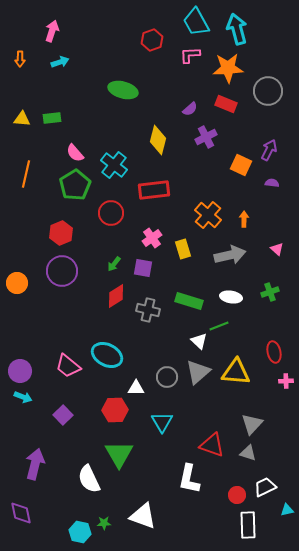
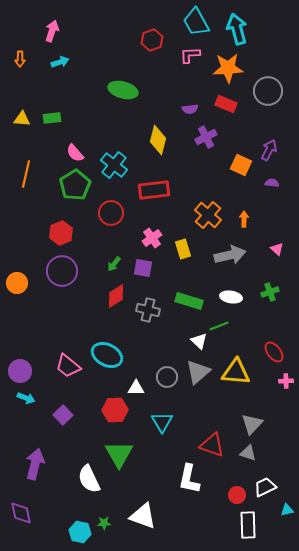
purple semicircle at (190, 109): rotated 35 degrees clockwise
red ellipse at (274, 352): rotated 25 degrees counterclockwise
cyan arrow at (23, 397): moved 3 px right, 1 px down
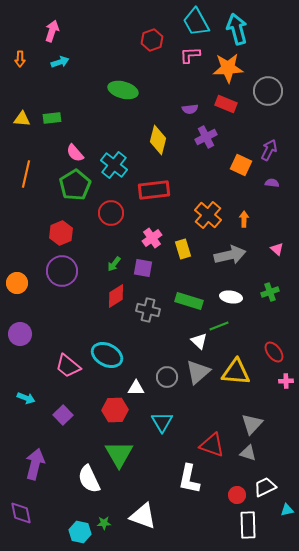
purple circle at (20, 371): moved 37 px up
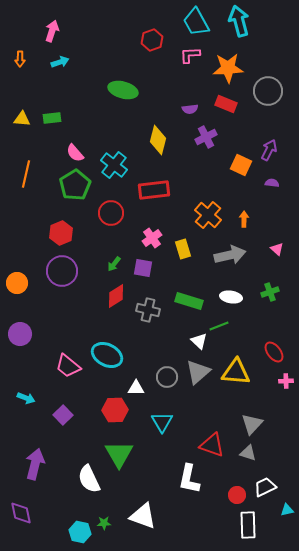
cyan arrow at (237, 29): moved 2 px right, 8 px up
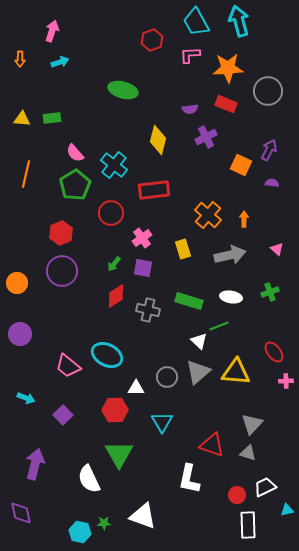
pink cross at (152, 238): moved 10 px left
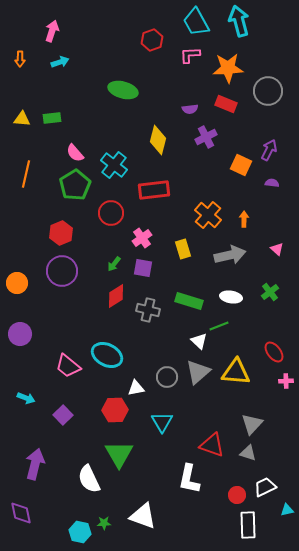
green cross at (270, 292): rotated 18 degrees counterclockwise
white triangle at (136, 388): rotated 12 degrees counterclockwise
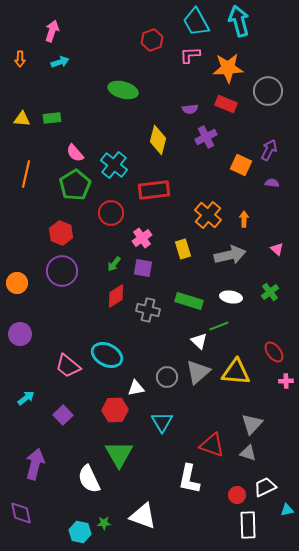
red hexagon at (61, 233): rotated 15 degrees counterclockwise
cyan arrow at (26, 398): rotated 60 degrees counterclockwise
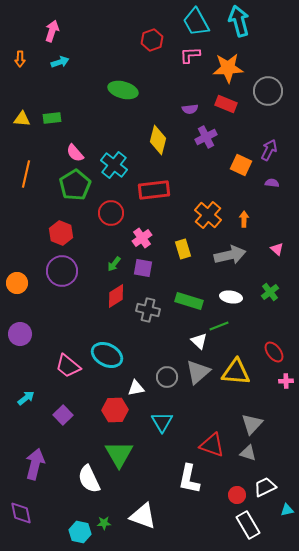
white rectangle at (248, 525): rotated 28 degrees counterclockwise
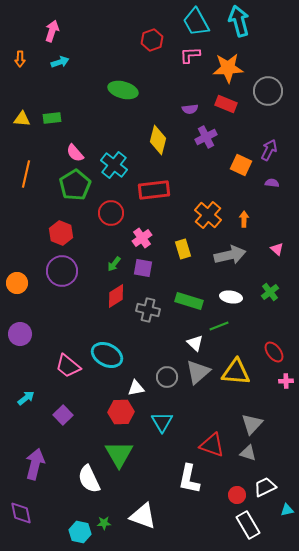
white triangle at (199, 341): moved 4 px left, 2 px down
red hexagon at (115, 410): moved 6 px right, 2 px down
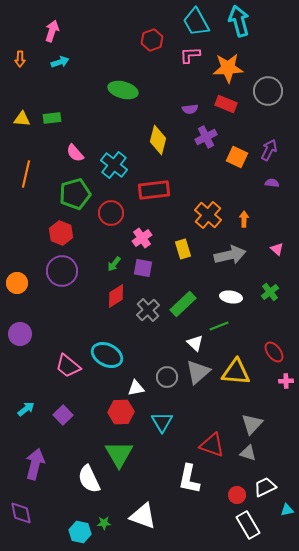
orange square at (241, 165): moved 4 px left, 8 px up
green pentagon at (75, 185): moved 9 px down; rotated 16 degrees clockwise
green rectangle at (189, 301): moved 6 px left, 3 px down; rotated 60 degrees counterclockwise
gray cross at (148, 310): rotated 35 degrees clockwise
cyan arrow at (26, 398): moved 11 px down
